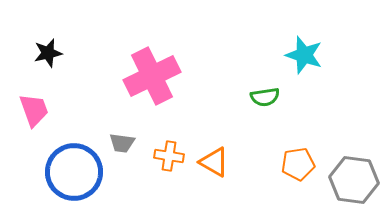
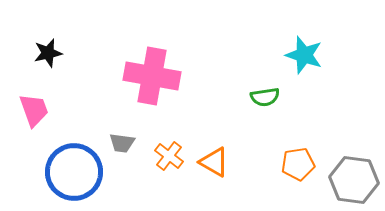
pink cross: rotated 36 degrees clockwise
orange cross: rotated 28 degrees clockwise
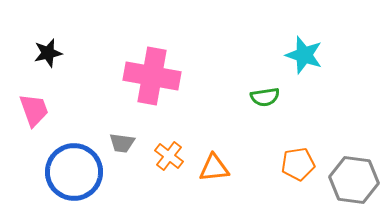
orange triangle: moved 6 px down; rotated 36 degrees counterclockwise
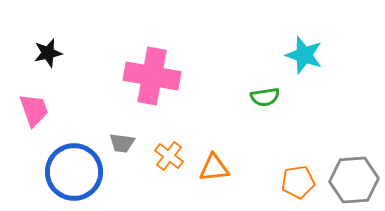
orange pentagon: moved 18 px down
gray hexagon: rotated 12 degrees counterclockwise
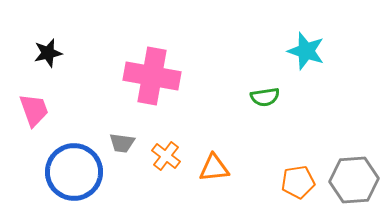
cyan star: moved 2 px right, 4 px up
orange cross: moved 3 px left
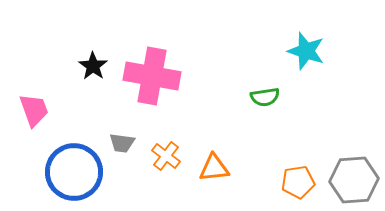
black star: moved 45 px right, 13 px down; rotated 24 degrees counterclockwise
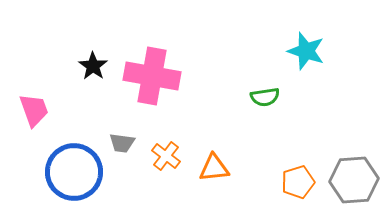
orange pentagon: rotated 8 degrees counterclockwise
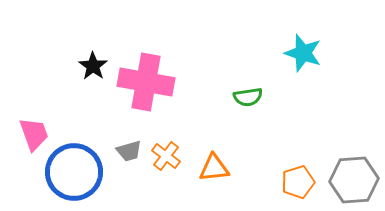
cyan star: moved 3 px left, 2 px down
pink cross: moved 6 px left, 6 px down
green semicircle: moved 17 px left
pink trapezoid: moved 24 px down
gray trapezoid: moved 7 px right, 8 px down; rotated 24 degrees counterclockwise
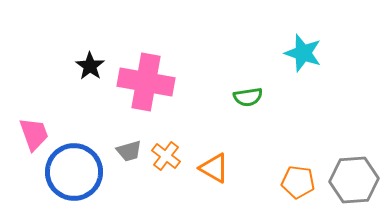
black star: moved 3 px left
orange triangle: rotated 36 degrees clockwise
orange pentagon: rotated 24 degrees clockwise
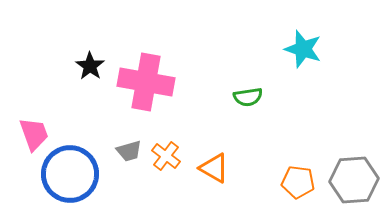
cyan star: moved 4 px up
blue circle: moved 4 px left, 2 px down
